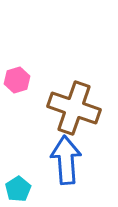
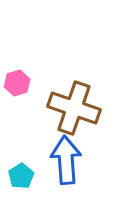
pink hexagon: moved 3 px down
cyan pentagon: moved 3 px right, 13 px up
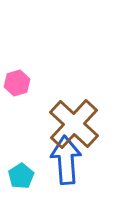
brown cross: moved 16 px down; rotated 24 degrees clockwise
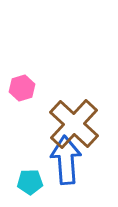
pink hexagon: moved 5 px right, 5 px down
cyan pentagon: moved 9 px right, 6 px down; rotated 30 degrees clockwise
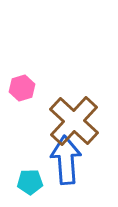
brown cross: moved 3 px up
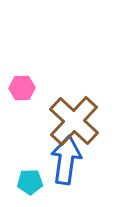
pink hexagon: rotated 15 degrees clockwise
blue arrow: rotated 12 degrees clockwise
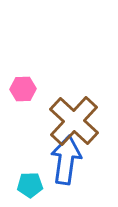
pink hexagon: moved 1 px right, 1 px down
cyan pentagon: moved 3 px down
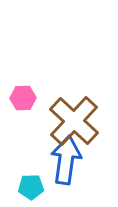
pink hexagon: moved 9 px down
cyan pentagon: moved 1 px right, 2 px down
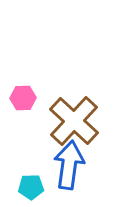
blue arrow: moved 3 px right, 5 px down
